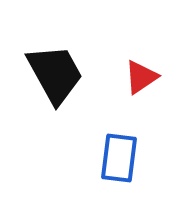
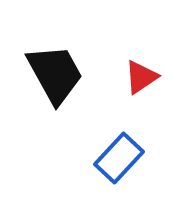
blue rectangle: rotated 36 degrees clockwise
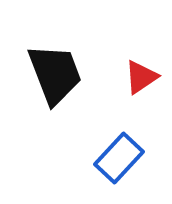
black trapezoid: rotated 8 degrees clockwise
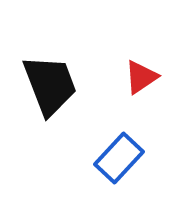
black trapezoid: moved 5 px left, 11 px down
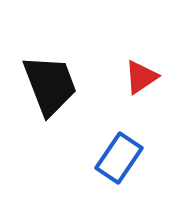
blue rectangle: rotated 9 degrees counterclockwise
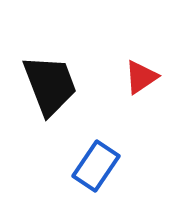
blue rectangle: moved 23 px left, 8 px down
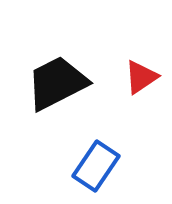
black trapezoid: moved 7 px right, 2 px up; rotated 96 degrees counterclockwise
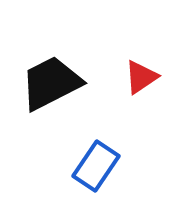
black trapezoid: moved 6 px left
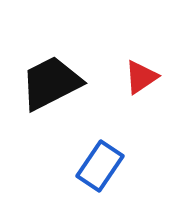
blue rectangle: moved 4 px right
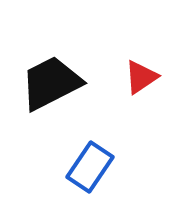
blue rectangle: moved 10 px left, 1 px down
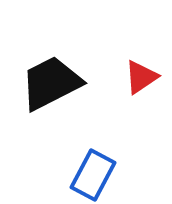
blue rectangle: moved 3 px right, 8 px down; rotated 6 degrees counterclockwise
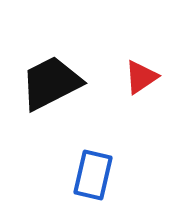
blue rectangle: rotated 15 degrees counterclockwise
